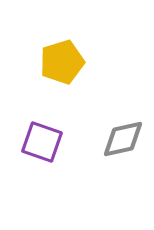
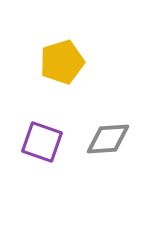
gray diamond: moved 15 px left; rotated 9 degrees clockwise
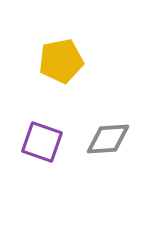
yellow pentagon: moved 1 px left, 1 px up; rotated 6 degrees clockwise
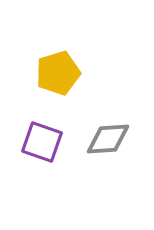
yellow pentagon: moved 3 px left, 12 px down; rotated 6 degrees counterclockwise
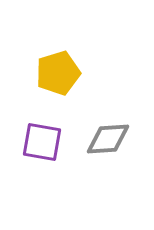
purple square: rotated 9 degrees counterclockwise
